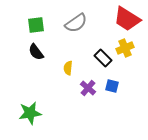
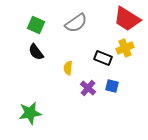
green square: rotated 30 degrees clockwise
black rectangle: rotated 24 degrees counterclockwise
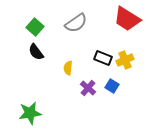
green square: moved 1 px left, 2 px down; rotated 18 degrees clockwise
yellow cross: moved 12 px down
blue square: rotated 16 degrees clockwise
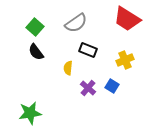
black rectangle: moved 15 px left, 8 px up
